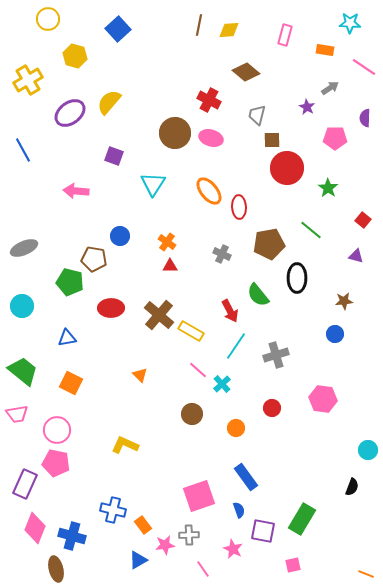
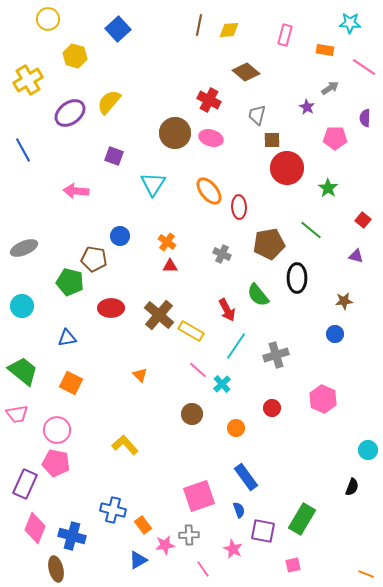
red arrow at (230, 311): moved 3 px left, 1 px up
pink hexagon at (323, 399): rotated 16 degrees clockwise
yellow L-shape at (125, 445): rotated 24 degrees clockwise
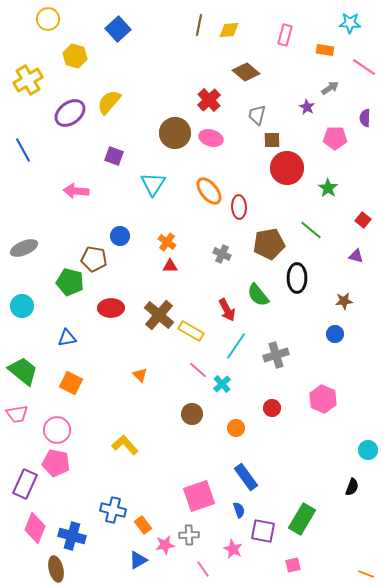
red cross at (209, 100): rotated 20 degrees clockwise
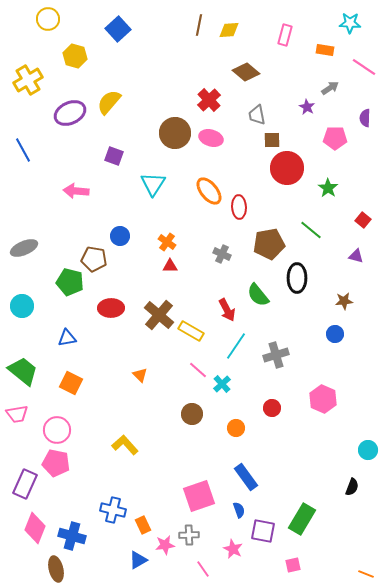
purple ellipse at (70, 113): rotated 12 degrees clockwise
gray trapezoid at (257, 115): rotated 25 degrees counterclockwise
orange rectangle at (143, 525): rotated 12 degrees clockwise
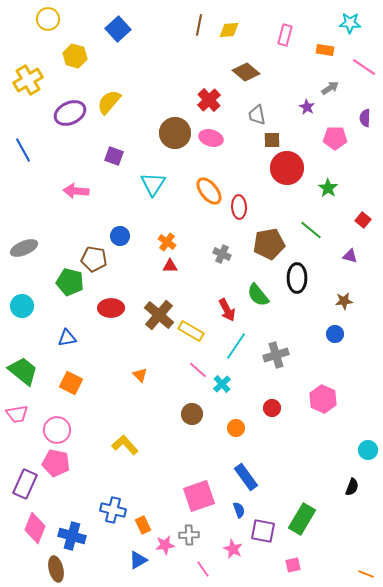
purple triangle at (356, 256): moved 6 px left
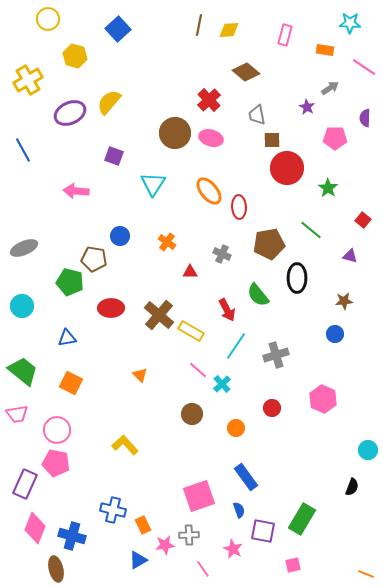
red triangle at (170, 266): moved 20 px right, 6 px down
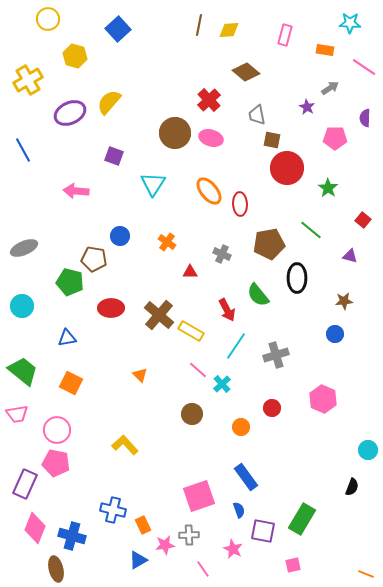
brown square at (272, 140): rotated 12 degrees clockwise
red ellipse at (239, 207): moved 1 px right, 3 px up
orange circle at (236, 428): moved 5 px right, 1 px up
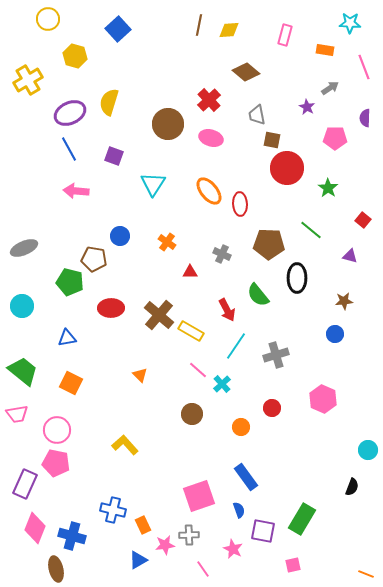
pink line at (364, 67): rotated 35 degrees clockwise
yellow semicircle at (109, 102): rotated 24 degrees counterclockwise
brown circle at (175, 133): moved 7 px left, 9 px up
blue line at (23, 150): moved 46 px right, 1 px up
brown pentagon at (269, 244): rotated 12 degrees clockwise
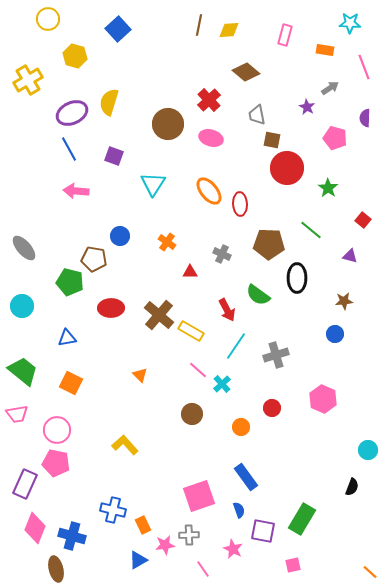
purple ellipse at (70, 113): moved 2 px right
pink pentagon at (335, 138): rotated 15 degrees clockwise
gray ellipse at (24, 248): rotated 72 degrees clockwise
green semicircle at (258, 295): rotated 15 degrees counterclockwise
orange line at (366, 574): moved 4 px right, 2 px up; rotated 21 degrees clockwise
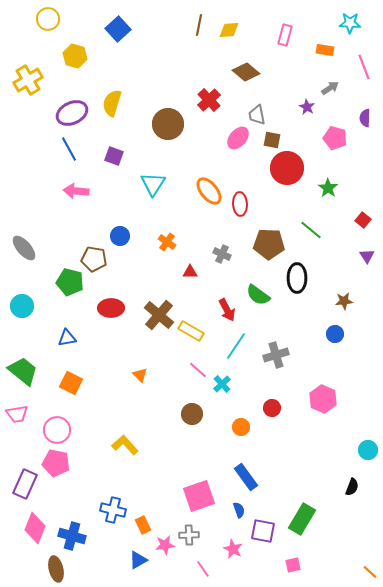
yellow semicircle at (109, 102): moved 3 px right, 1 px down
pink ellipse at (211, 138): moved 27 px right; rotated 65 degrees counterclockwise
purple triangle at (350, 256): moved 17 px right; rotated 42 degrees clockwise
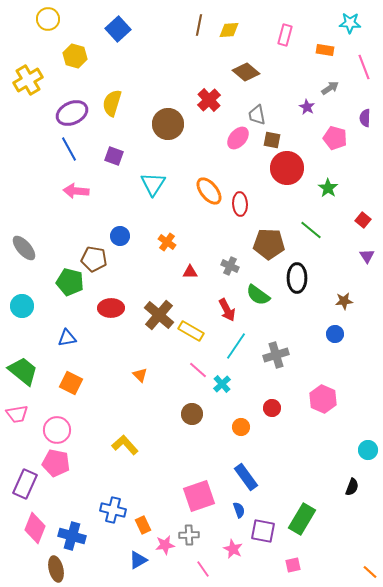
gray cross at (222, 254): moved 8 px right, 12 px down
